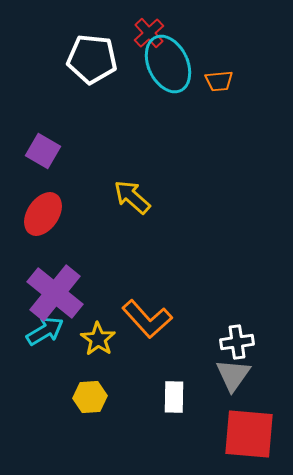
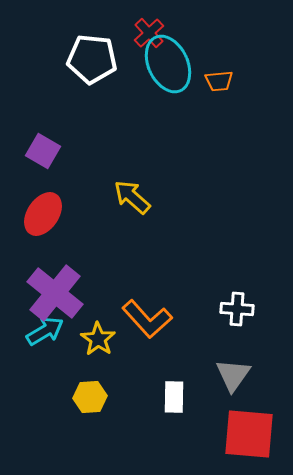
white cross: moved 33 px up; rotated 12 degrees clockwise
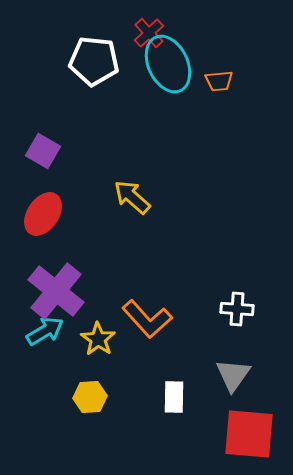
white pentagon: moved 2 px right, 2 px down
purple cross: moved 1 px right, 2 px up
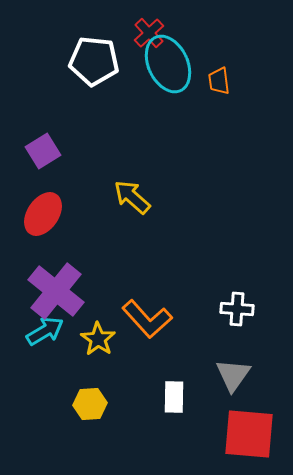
orange trapezoid: rotated 88 degrees clockwise
purple square: rotated 28 degrees clockwise
yellow hexagon: moved 7 px down
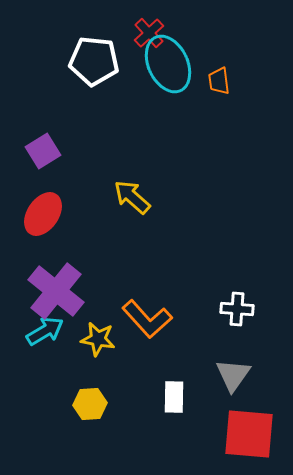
yellow star: rotated 24 degrees counterclockwise
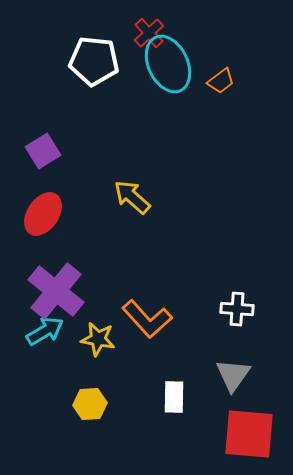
orange trapezoid: moved 2 px right; rotated 120 degrees counterclockwise
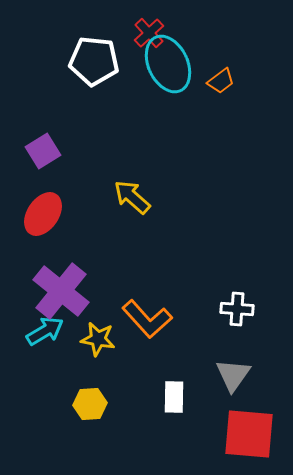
purple cross: moved 5 px right
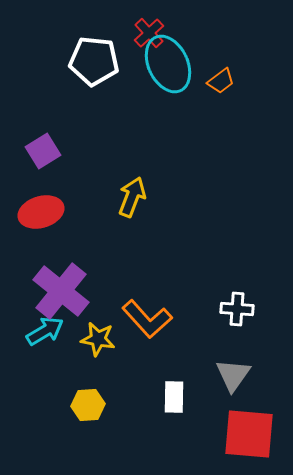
yellow arrow: rotated 69 degrees clockwise
red ellipse: moved 2 px left, 2 px up; rotated 39 degrees clockwise
yellow hexagon: moved 2 px left, 1 px down
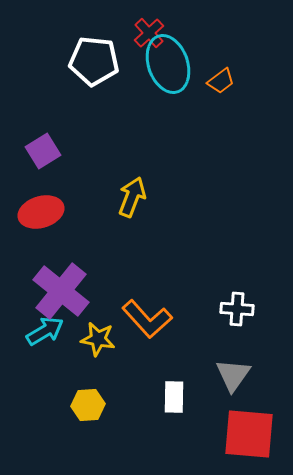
cyan ellipse: rotated 6 degrees clockwise
